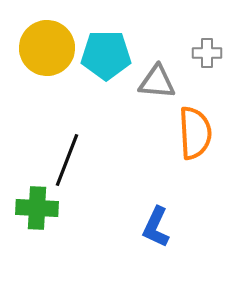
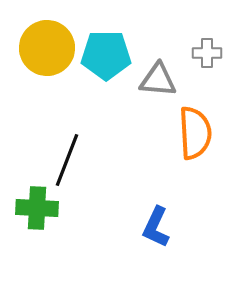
gray triangle: moved 1 px right, 2 px up
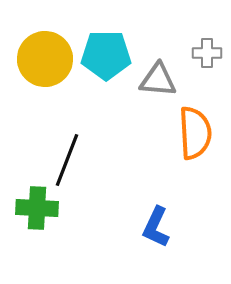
yellow circle: moved 2 px left, 11 px down
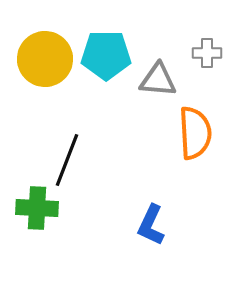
blue L-shape: moved 5 px left, 2 px up
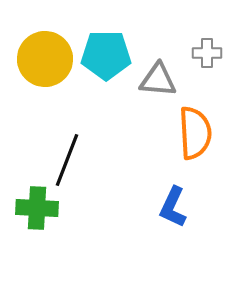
blue L-shape: moved 22 px right, 18 px up
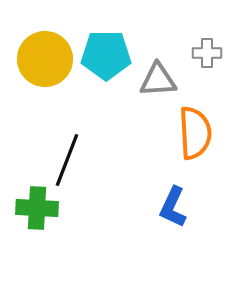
gray triangle: rotated 9 degrees counterclockwise
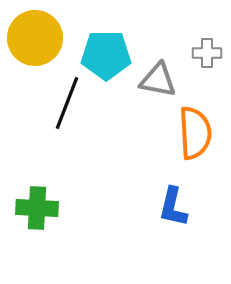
yellow circle: moved 10 px left, 21 px up
gray triangle: rotated 15 degrees clockwise
black line: moved 57 px up
blue L-shape: rotated 12 degrees counterclockwise
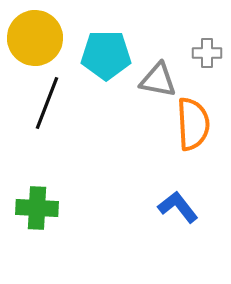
black line: moved 20 px left
orange semicircle: moved 2 px left, 9 px up
blue L-shape: moved 5 px right; rotated 129 degrees clockwise
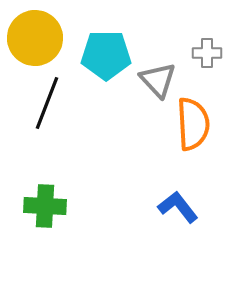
gray triangle: rotated 36 degrees clockwise
green cross: moved 8 px right, 2 px up
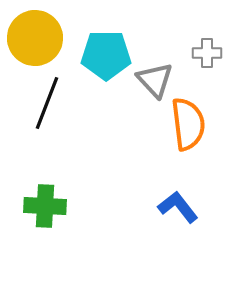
gray triangle: moved 3 px left
orange semicircle: moved 5 px left; rotated 4 degrees counterclockwise
